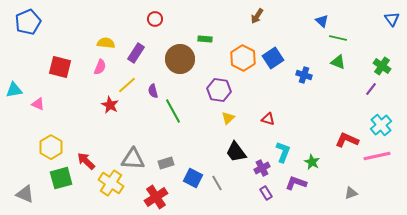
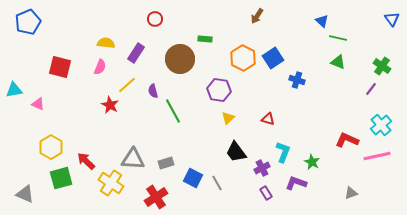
blue cross at (304, 75): moved 7 px left, 5 px down
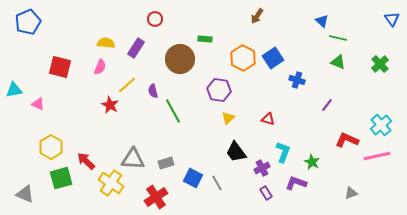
purple rectangle at (136, 53): moved 5 px up
green cross at (382, 66): moved 2 px left, 2 px up; rotated 12 degrees clockwise
purple line at (371, 89): moved 44 px left, 16 px down
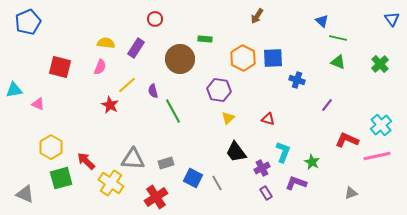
blue square at (273, 58): rotated 30 degrees clockwise
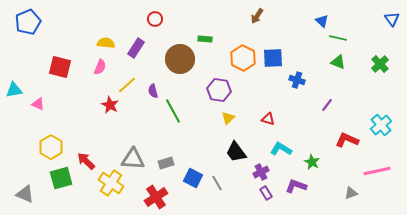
cyan L-shape at (283, 152): moved 2 px left, 3 px up; rotated 80 degrees counterclockwise
pink line at (377, 156): moved 15 px down
purple cross at (262, 168): moved 1 px left, 4 px down
purple L-shape at (296, 183): moved 3 px down
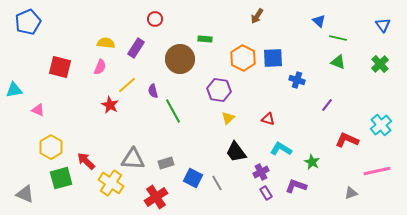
blue triangle at (392, 19): moved 9 px left, 6 px down
blue triangle at (322, 21): moved 3 px left
pink triangle at (38, 104): moved 6 px down
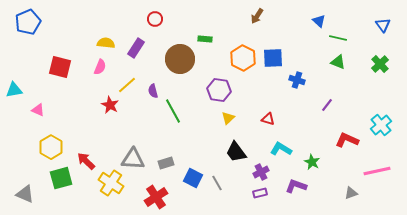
purple rectangle at (266, 193): moved 6 px left; rotated 72 degrees counterclockwise
